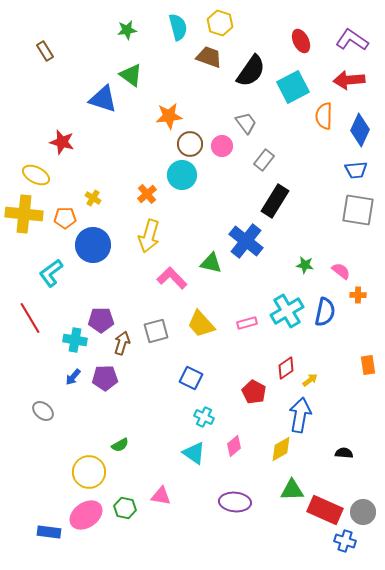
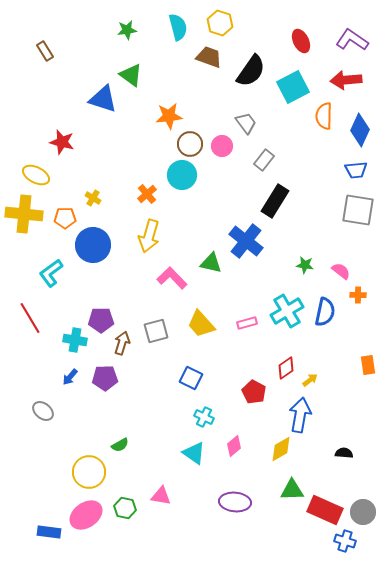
red arrow at (349, 80): moved 3 px left
blue arrow at (73, 377): moved 3 px left
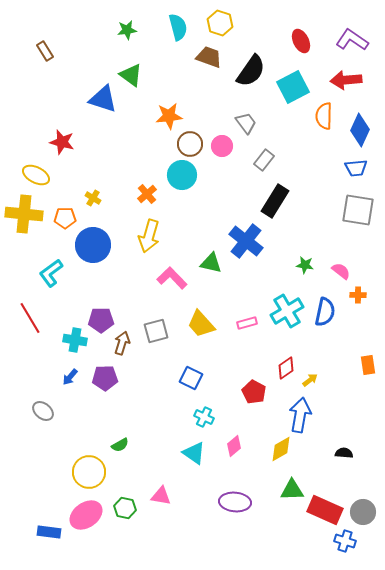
blue trapezoid at (356, 170): moved 2 px up
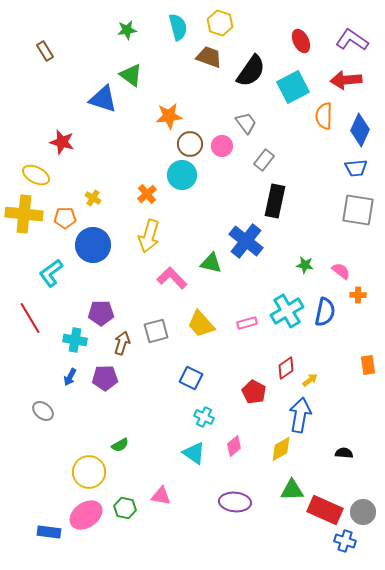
black rectangle at (275, 201): rotated 20 degrees counterclockwise
purple pentagon at (101, 320): moved 7 px up
blue arrow at (70, 377): rotated 12 degrees counterclockwise
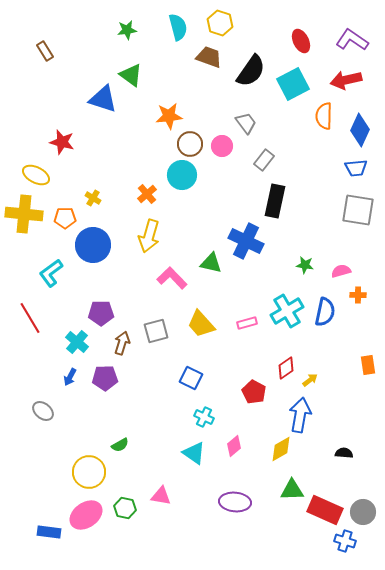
red arrow at (346, 80): rotated 8 degrees counterclockwise
cyan square at (293, 87): moved 3 px up
blue cross at (246, 241): rotated 12 degrees counterclockwise
pink semicircle at (341, 271): rotated 54 degrees counterclockwise
cyan cross at (75, 340): moved 2 px right, 2 px down; rotated 30 degrees clockwise
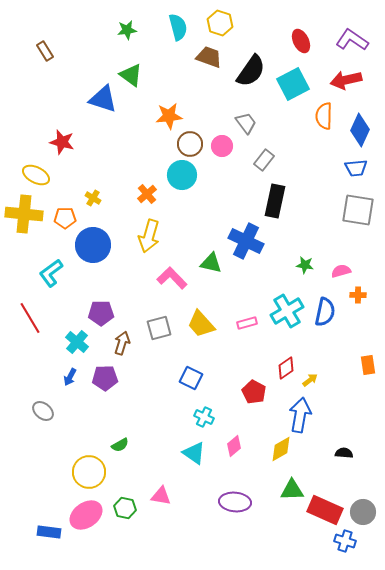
gray square at (156, 331): moved 3 px right, 3 px up
